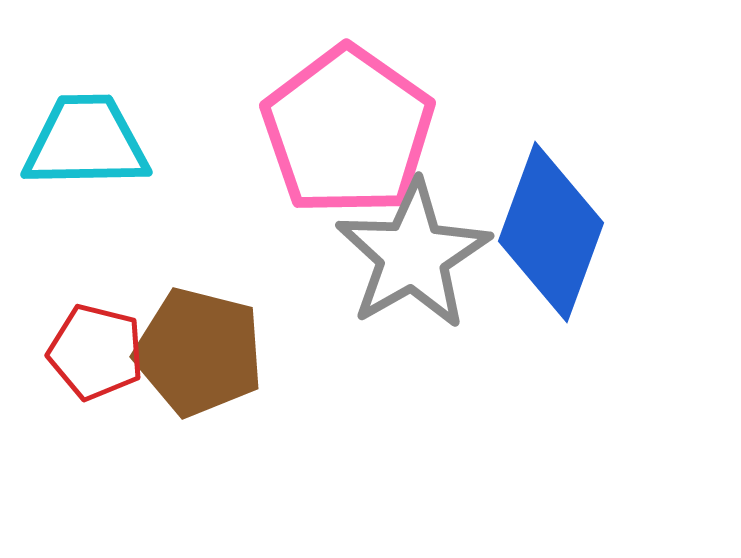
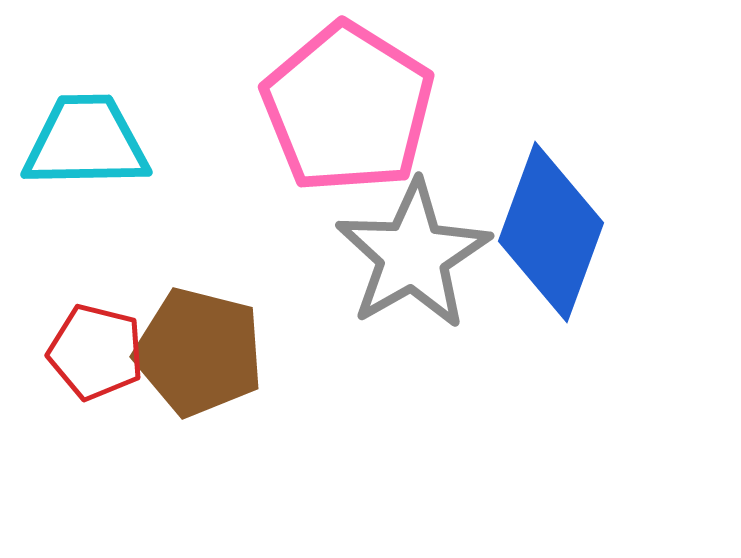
pink pentagon: moved 23 px up; rotated 3 degrees counterclockwise
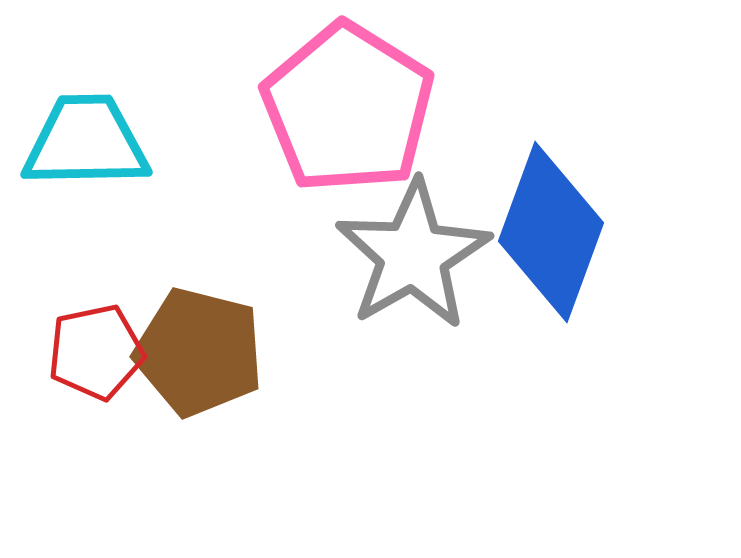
red pentagon: rotated 26 degrees counterclockwise
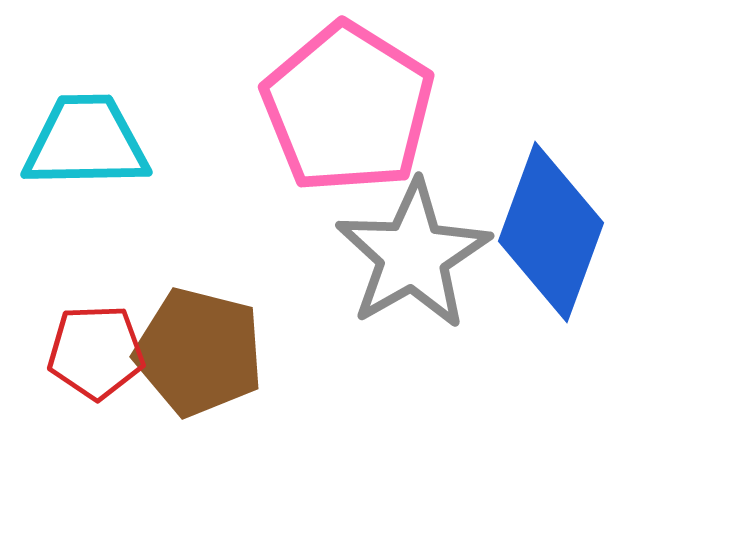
red pentagon: rotated 10 degrees clockwise
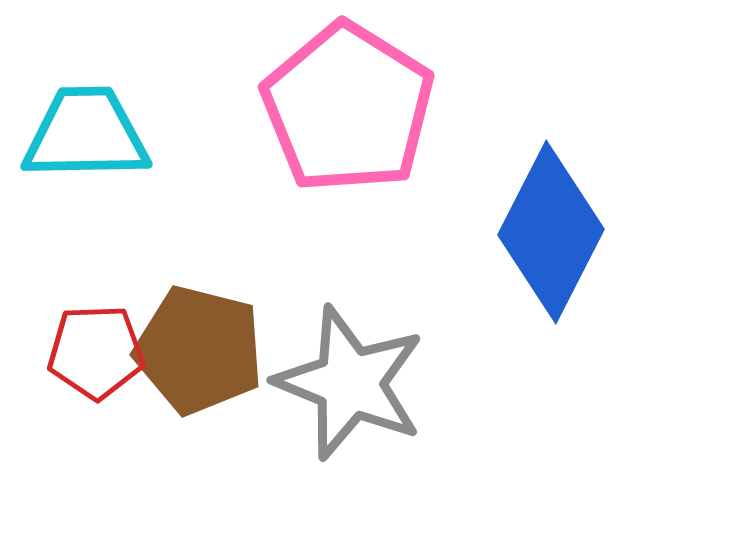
cyan trapezoid: moved 8 px up
blue diamond: rotated 7 degrees clockwise
gray star: moved 63 px left, 128 px down; rotated 20 degrees counterclockwise
brown pentagon: moved 2 px up
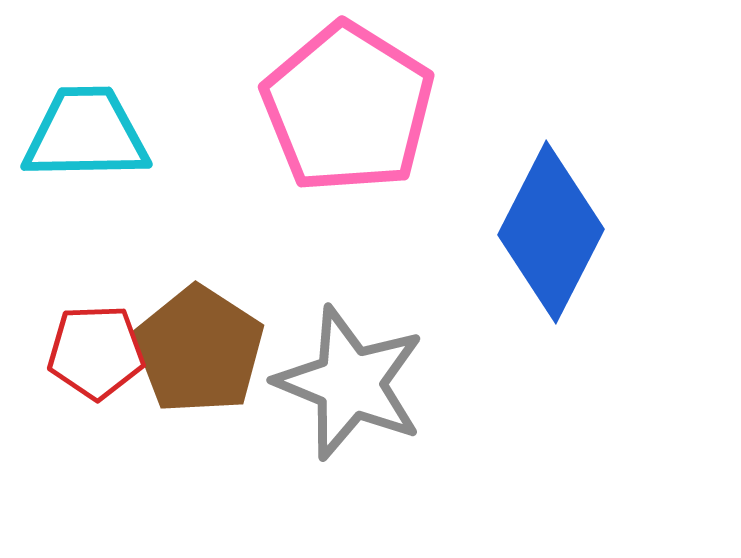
brown pentagon: rotated 19 degrees clockwise
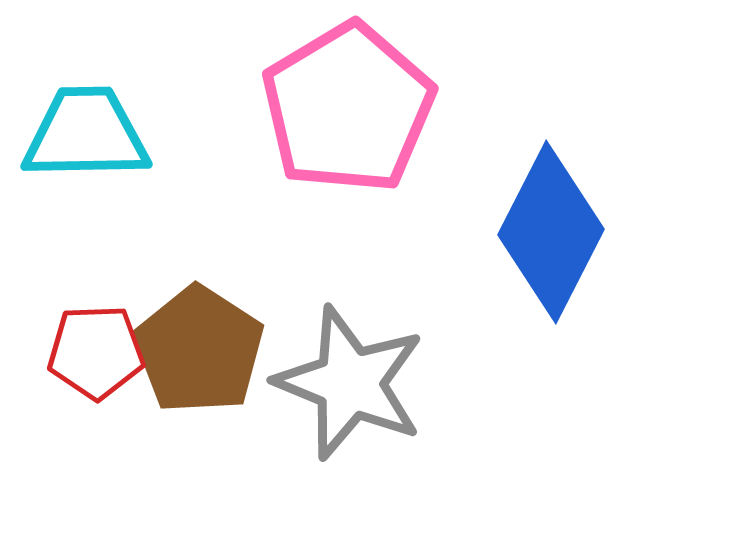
pink pentagon: rotated 9 degrees clockwise
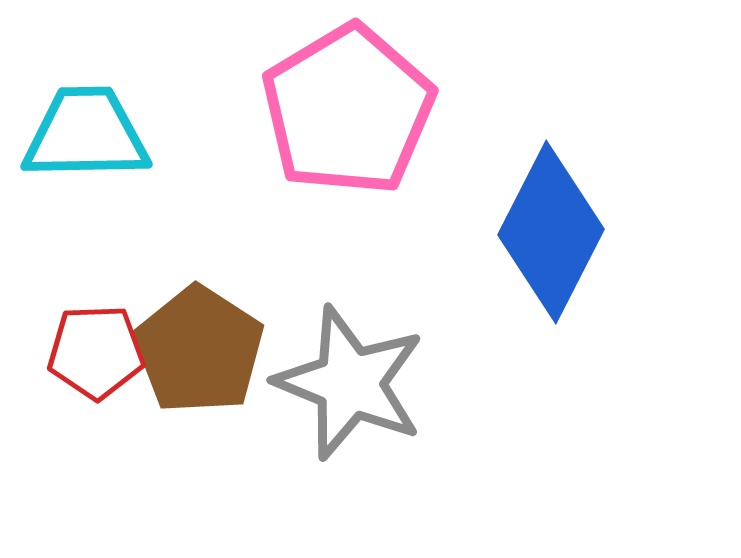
pink pentagon: moved 2 px down
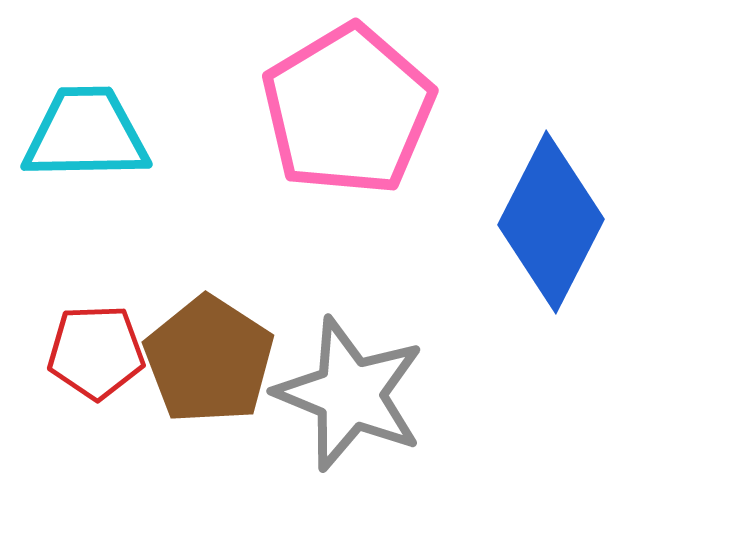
blue diamond: moved 10 px up
brown pentagon: moved 10 px right, 10 px down
gray star: moved 11 px down
